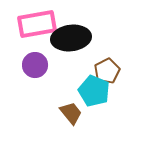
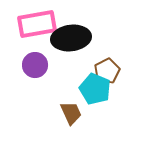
cyan pentagon: moved 1 px right, 2 px up
brown trapezoid: rotated 15 degrees clockwise
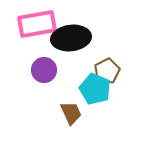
purple circle: moved 9 px right, 5 px down
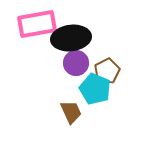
purple circle: moved 32 px right, 7 px up
brown trapezoid: moved 1 px up
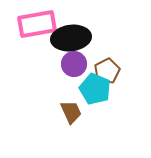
purple circle: moved 2 px left, 1 px down
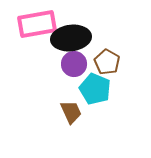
brown pentagon: moved 9 px up; rotated 15 degrees counterclockwise
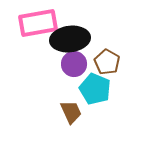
pink rectangle: moved 1 px right, 1 px up
black ellipse: moved 1 px left, 1 px down
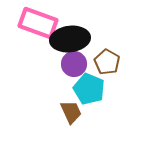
pink rectangle: rotated 30 degrees clockwise
cyan pentagon: moved 6 px left
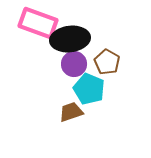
brown trapezoid: rotated 85 degrees counterclockwise
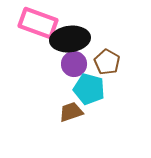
cyan pentagon: rotated 8 degrees counterclockwise
